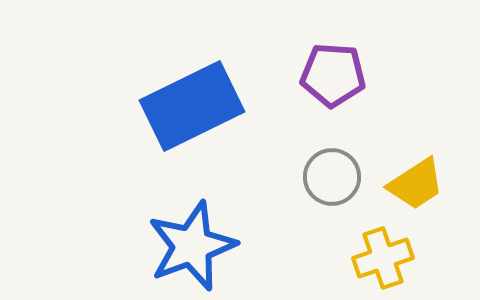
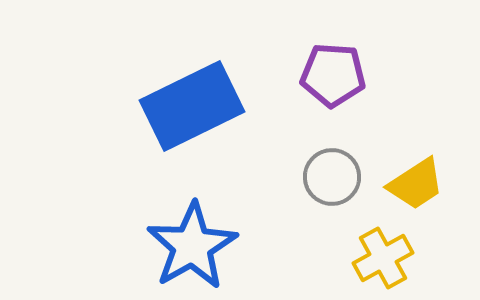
blue star: rotated 10 degrees counterclockwise
yellow cross: rotated 10 degrees counterclockwise
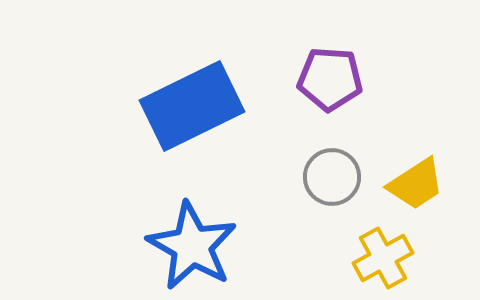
purple pentagon: moved 3 px left, 4 px down
blue star: rotated 12 degrees counterclockwise
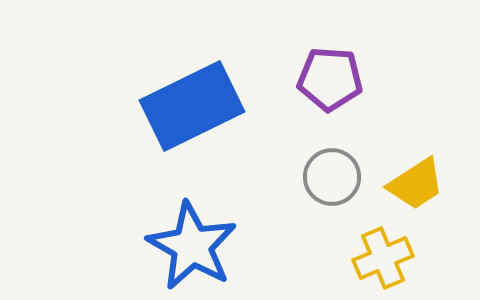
yellow cross: rotated 6 degrees clockwise
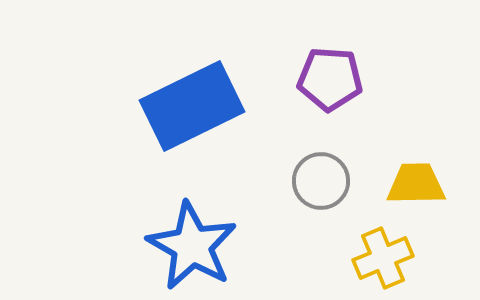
gray circle: moved 11 px left, 4 px down
yellow trapezoid: rotated 148 degrees counterclockwise
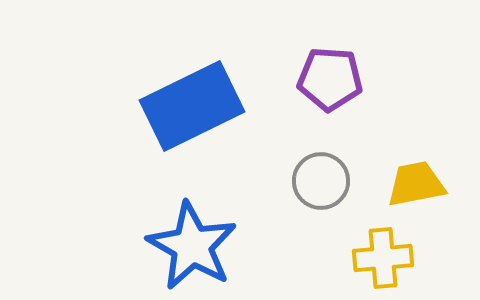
yellow trapezoid: rotated 10 degrees counterclockwise
yellow cross: rotated 18 degrees clockwise
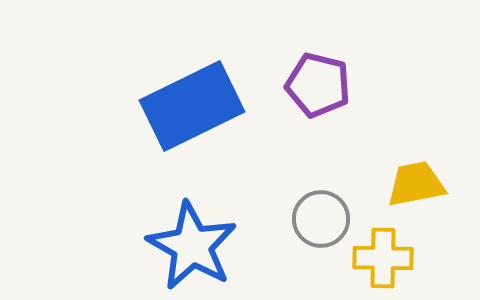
purple pentagon: moved 12 px left, 6 px down; rotated 10 degrees clockwise
gray circle: moved 38 px down
yellow cross: rotated 6 degrees clockwise
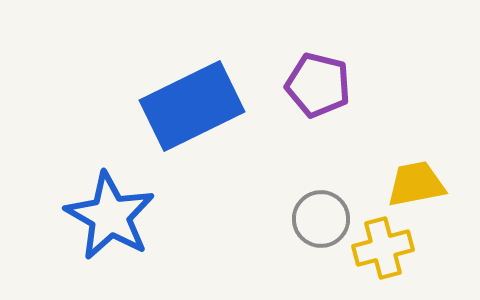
blue star: moved 82 px left, 30 px up
yellow cross: moved 10 px up; rotated 16 degrees counterclockwise
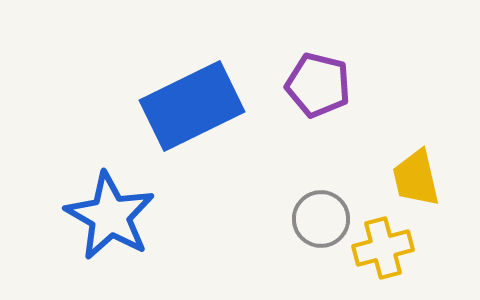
yellow trapezoid: moved 6 px up; rotated 92 degrees counterclockwise
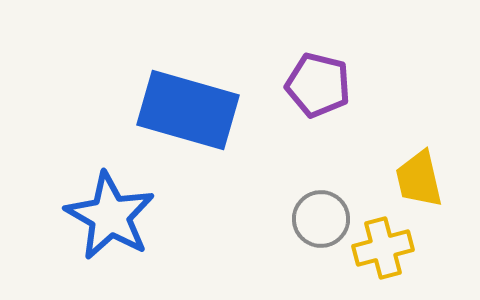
blue rectangle: moved 4 px left, 4 px down; rotated 42 degrees clockwise
yellow trapezoid: moved 3 px right, 1 px down
